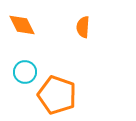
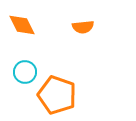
orange semicircle: rotated 100 degrees counterclockwise
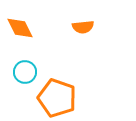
orange diamond: moved 2 px left, 3 px down
orange pentagon: moved 3 px down
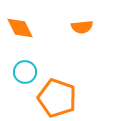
orange semicircle: moved 1 px left
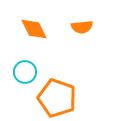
orange diamond: moved 14 px right, 1 px down
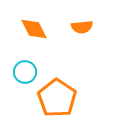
orange pentagon: rotated 15 degrees clockwise
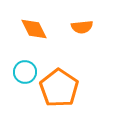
orange pentagon: moved 2 px right, 10 px up
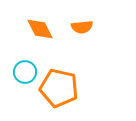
orange diamond: moved 6 px right
orange pentagon: rotated 21 degrees counterclockwise
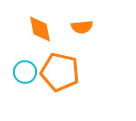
orange diamond: rotated 16 degrees clockwise
orange pentagon: moved 1 px right, 16 px up
